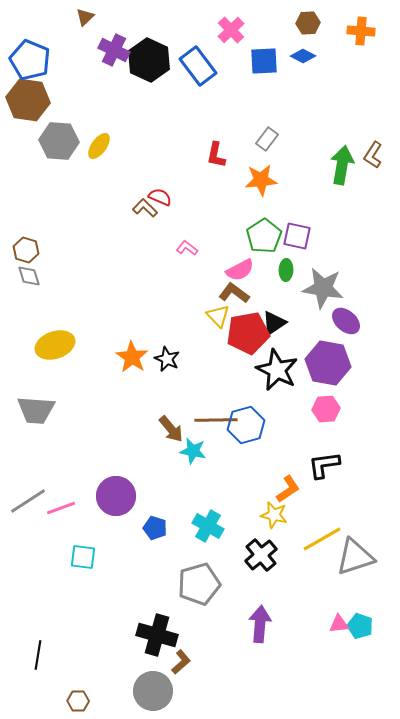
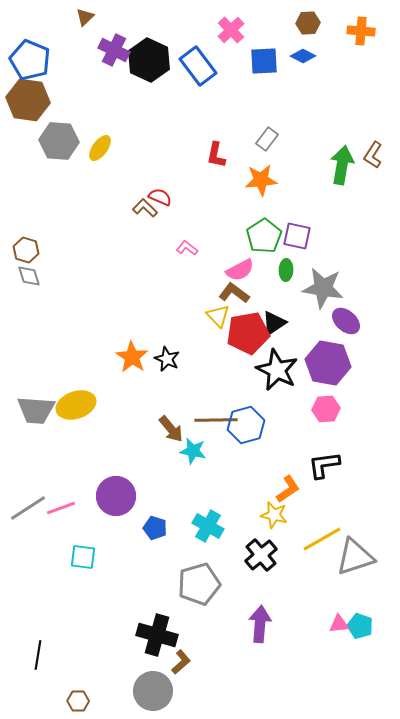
yellow ellipse at (99, 146): moved 1 px right, 2 px down
yellow ellipse at (55, 345): moved 21 px right, 60 px down
gray line at (28, 501): moved 7 px down
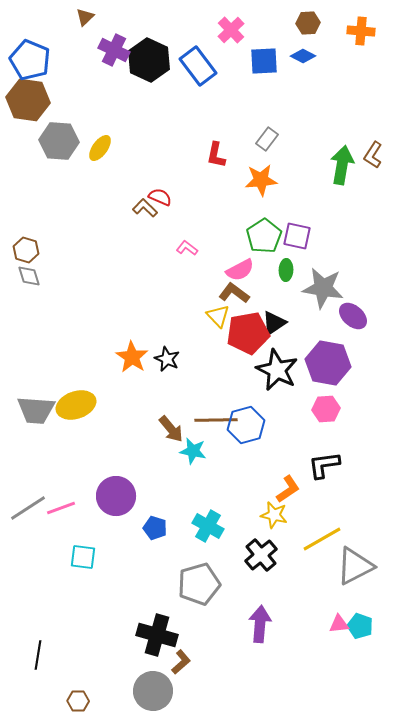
purple ellipse at (346, 321): moved 7 px right, 5 px up
gray triangle at (355, 557): moved 9 px down; rotated 9 degrees counterclockwise
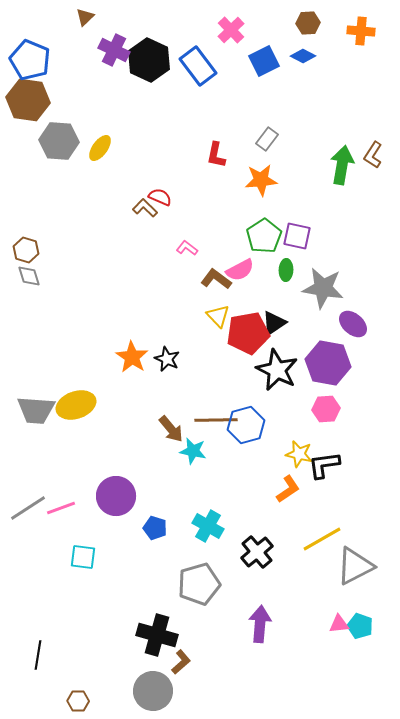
blue square at (264, 61): rotated 24 degrees counterclockwise
brown L-shape at (234, 293): moved 18 px left, 14 px up
purple ellipse at (353, 316): moved 8 px down
yellow star at (274, 515): moved 25 px right, 61 px up
black cross at (261, 555): moved 4 px left, 3 px up
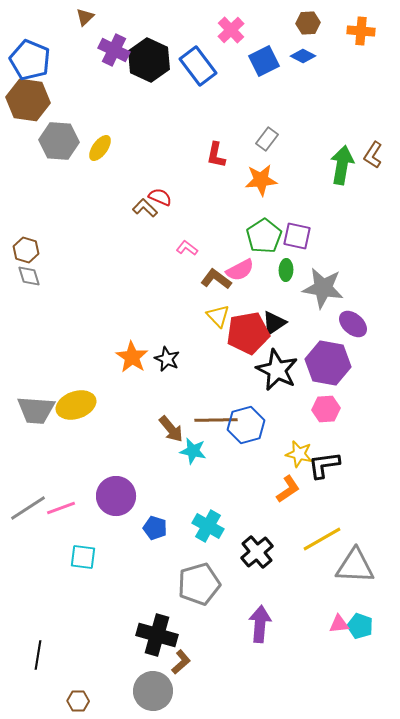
gray triangle at (355, 566): rotated 30 degrees clockwise
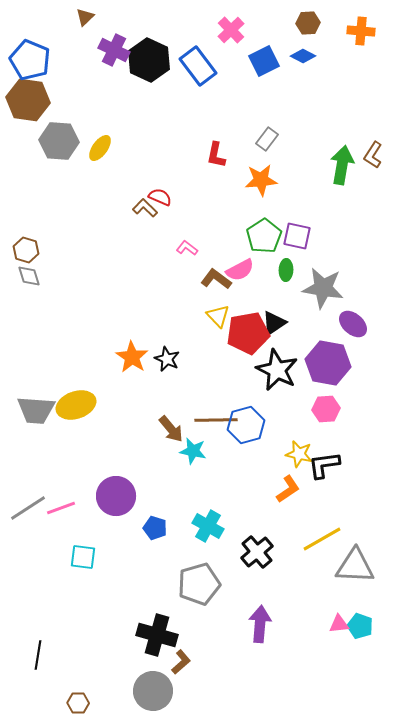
brown hexagon at (78, 701): moved 2 px down
